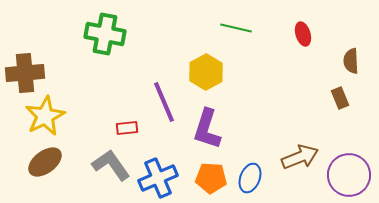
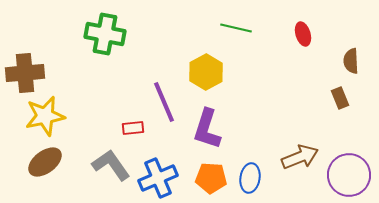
yellow star: rotated 15 degrees clockwise
red rectangle: moved 6 px right
blue ellipse: rotated 12 degrees counterclockwise
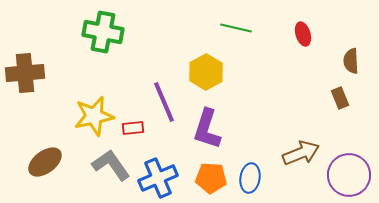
green cross: moved 2 px left, 2 px up
yellow star: moved 49 px right
brown arrow: moved 1 px right, 4 px up
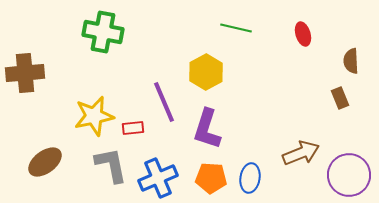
gray L-shape: rotated 24 degrees clockwise
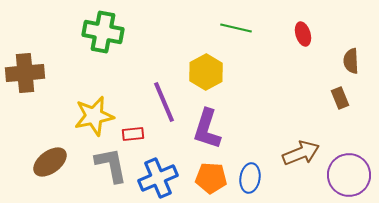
red rectangle: moved 6 px down
brown ellipse: moved 5 px right
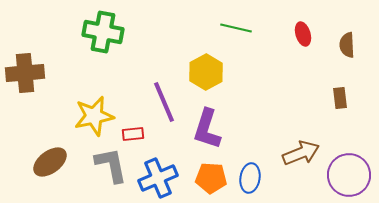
brown semicircle: moved 4 px left, 16 px up
brown rectangle: rotated 15 degrees clockwise
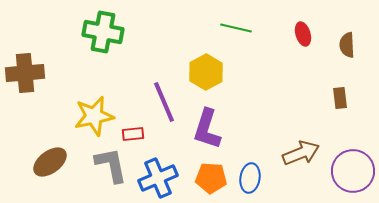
purple circle: moved 4 px right, 4 px up
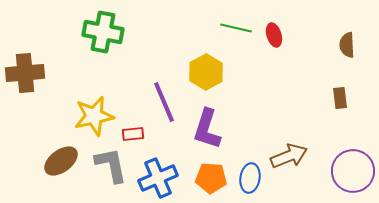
red ellipse: moved 29 px left, 1 px down
brown arrow: moved 12 px left, 3 px down
brown ellipse: moved 11 px right, 1 px up
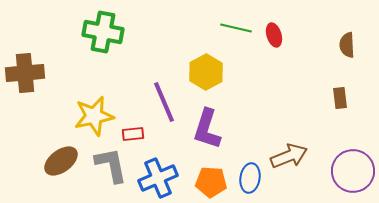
orange pentagon: moved 4 px down
